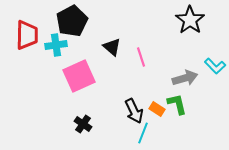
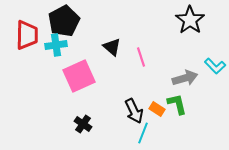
black pentagon: moved 8 px left
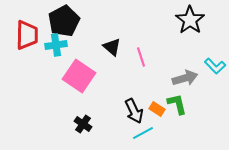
pink square: rotated 32 degrees counterclockwise
cyan line: rotated 40 degrees clockwise
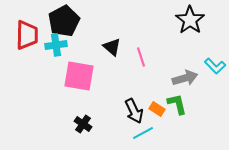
pink square: rotated 24 degrees counterclockwise
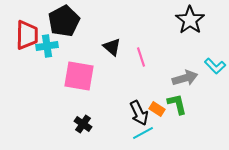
cyan cross: moved 9 px left, 1 px down
black arrow: moved 5 px right, 2 px down
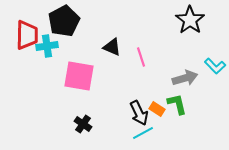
black triangle: rotated 18 degrees counterclockwise
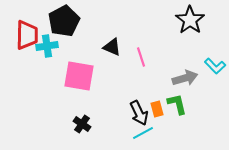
orange rectangle: rotated 42 degrees clockwise
black cross: moved 1 px left
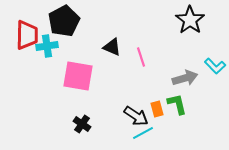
pink square: moved 1 px left
black arrow: moved 3 px left, 3 px down; rotated 30 degrees counterclockwise
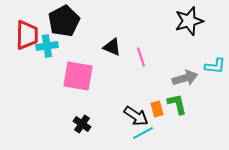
black star: moved 1 px left, 1 px down; rotated 20 degrees clockwise
cyan L-shape: rotated 40 degrees counterclockwise
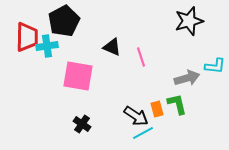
red trapezoid: moved 2 px down
gray arrow: moved 2 px right
